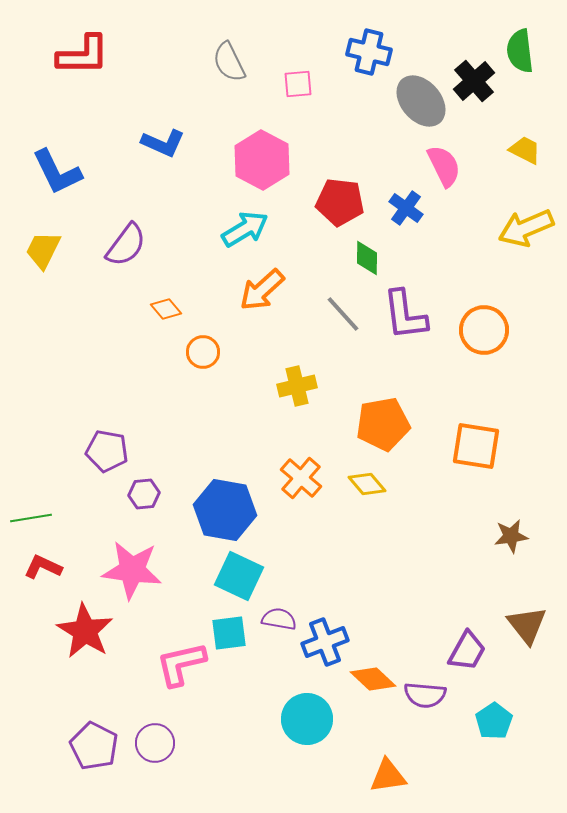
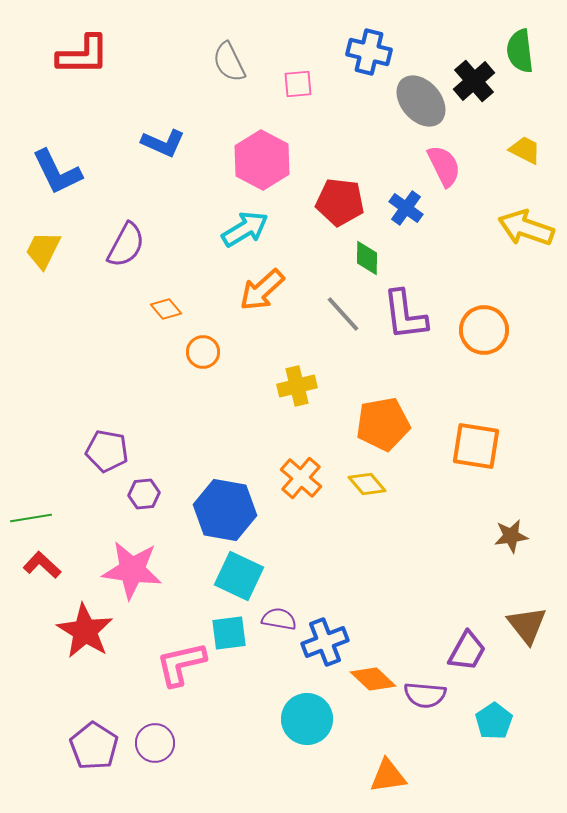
yellow arrow at (526, 228): rotated 42 degrees clockwise
purple semicircle at (126, 245): rotated 9 degrees counterclockwise
red L-shape at (43, 567): moved 1 px left, 2 px up; rotated 18 degrees clockwise
purple pentagon at (94, 746): rotated 6 degrees clockwise
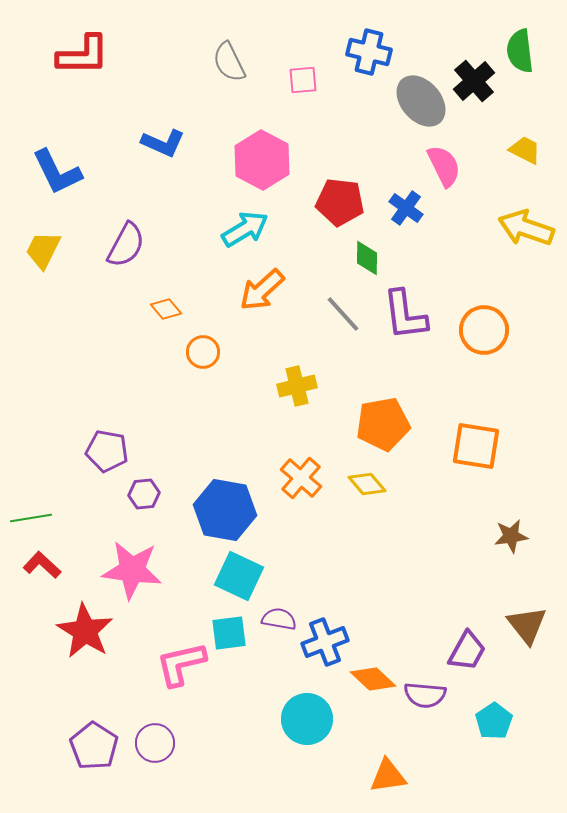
pink square at (298, 84): moved 5 px right, 4 px up
